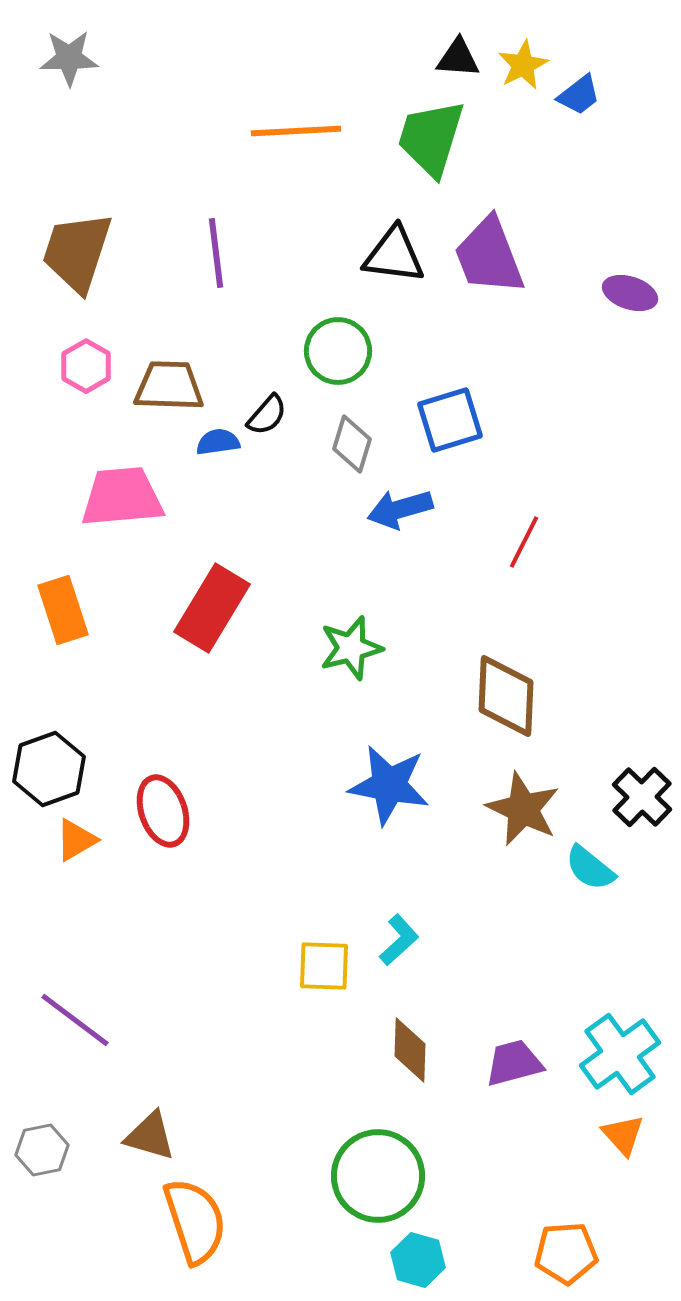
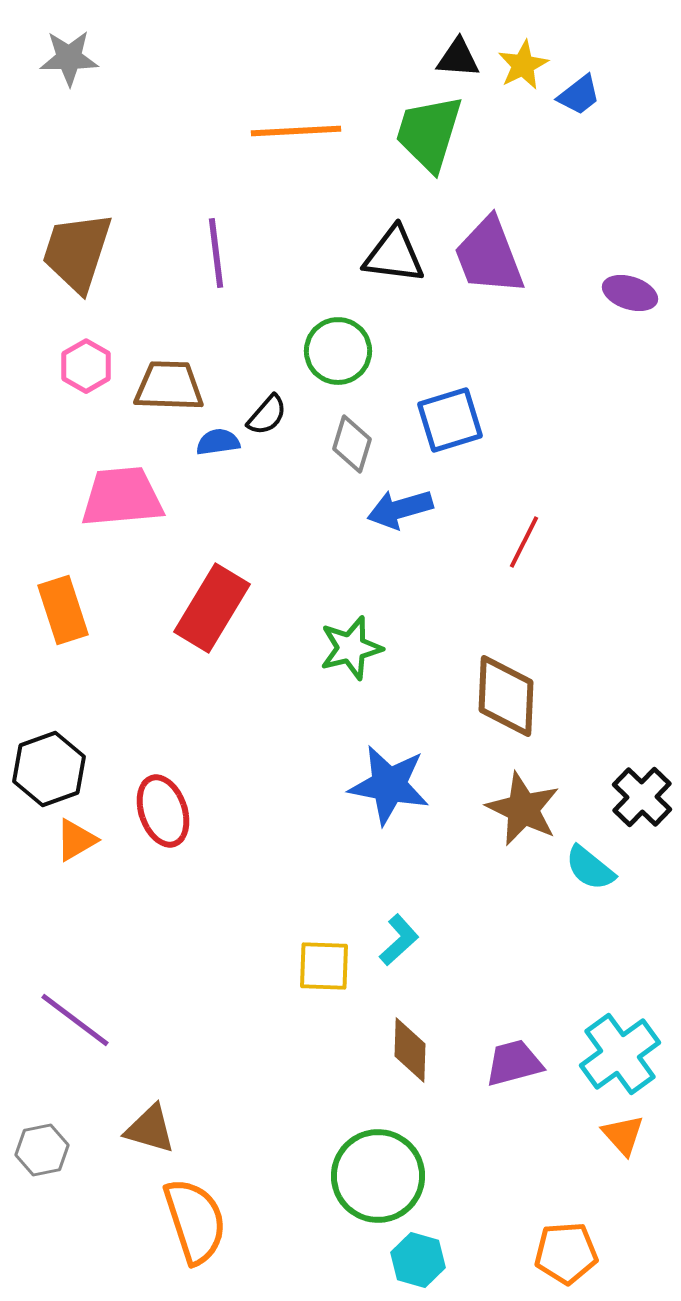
green trapezoid at (431, 138): moved 2 px left, 5 px up
brown triangle at (150, 1136): moved 7 px up
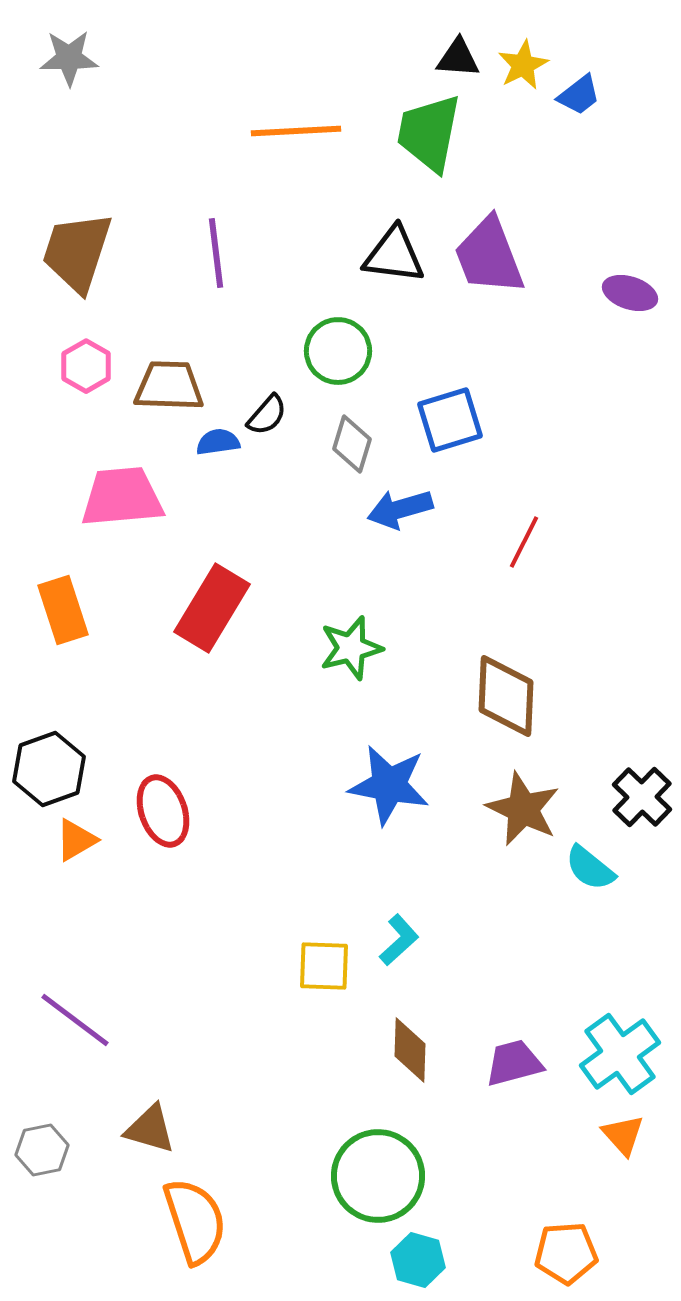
green trapezoid at (429, 133): rotated 6 degrees counterclockwise
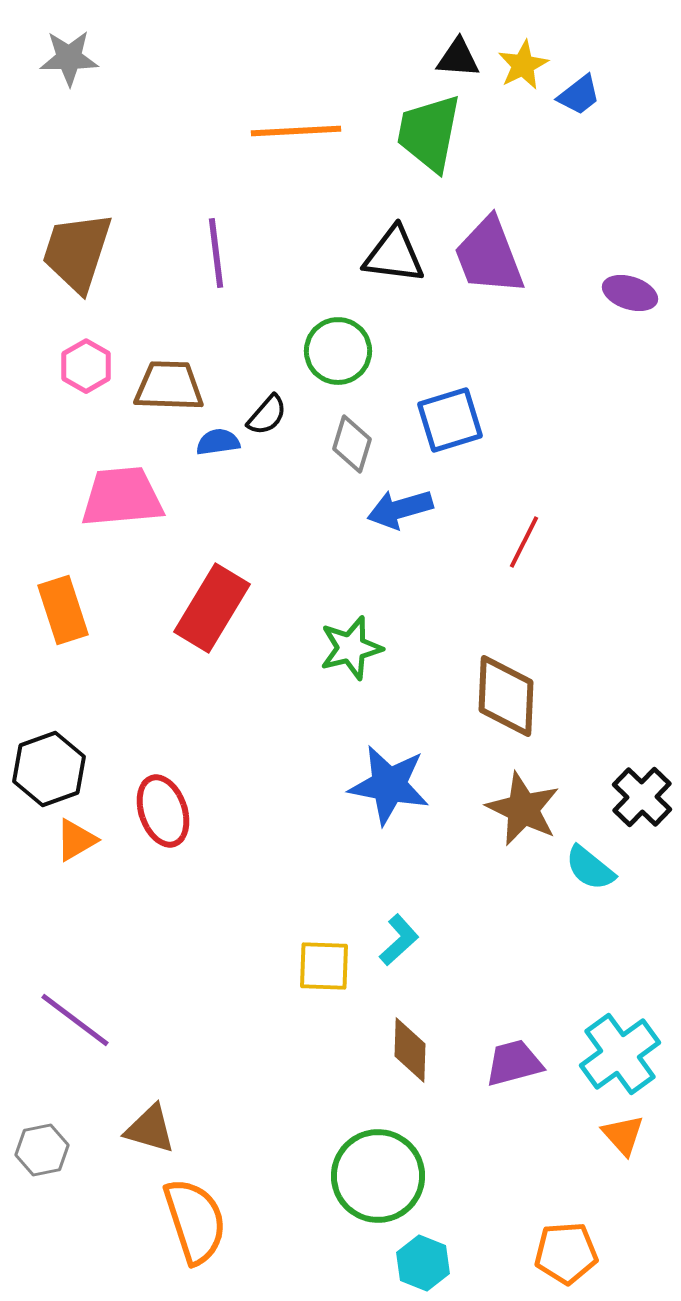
cyan hexagon at (418, 1260): moved 5 px right, 3 px down; rotated 6 degrees clockwise
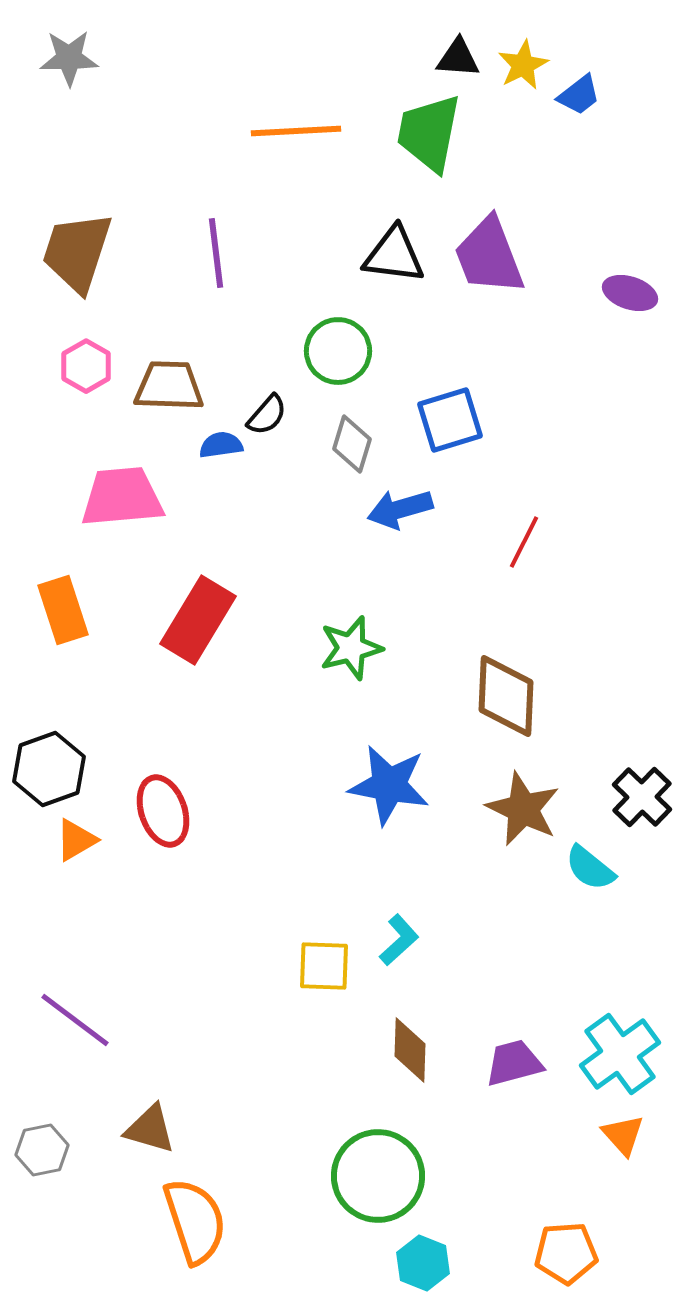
blue semicircle at (218, 442): moved 3 px right, 3 px down
red rectangle at (212, 608): moved 14 px left, 12 px down
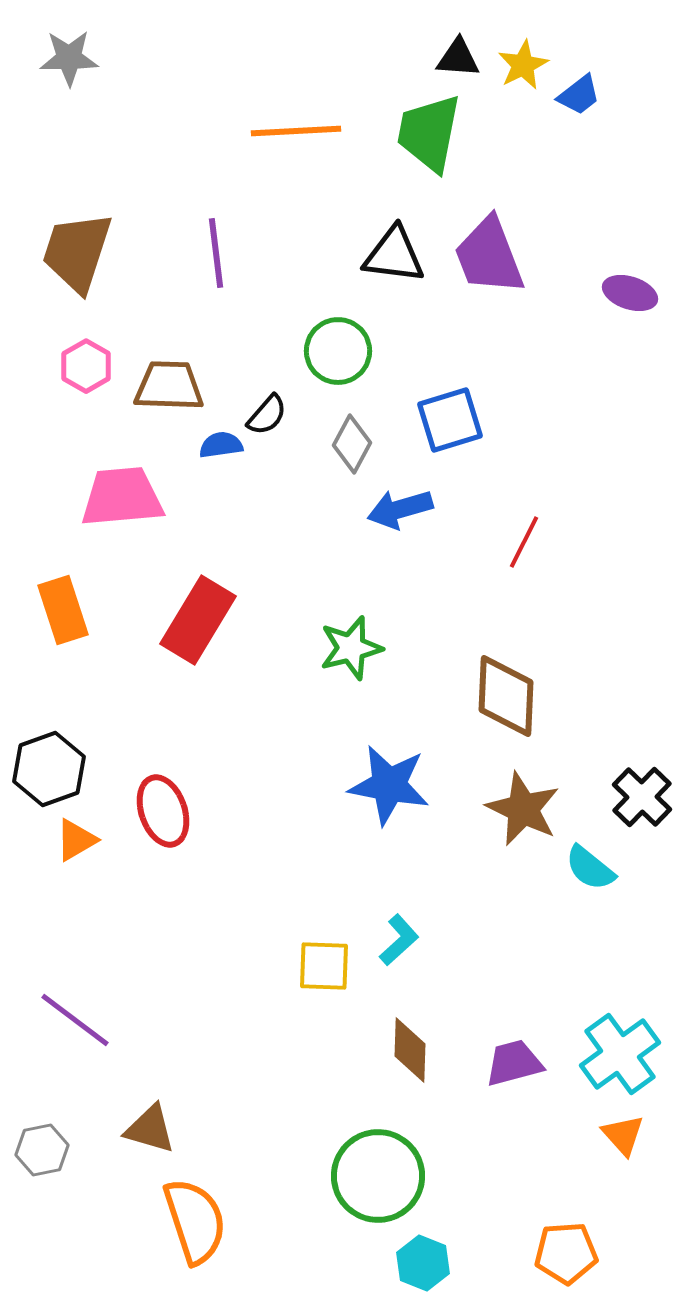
gray diamond at (352, 444): rotated 12 degrees clockwise
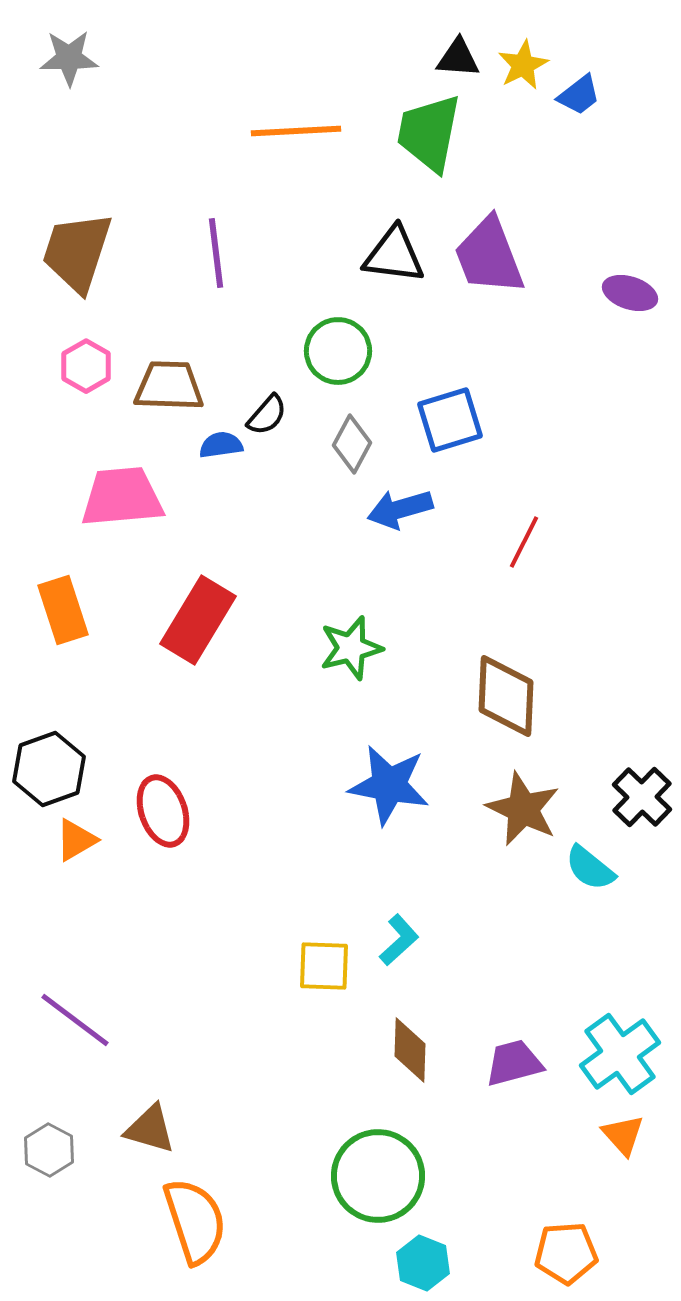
gray hexagon at (42, 1150): moved 7 px right; rotated 21 degrees counterclockwise
